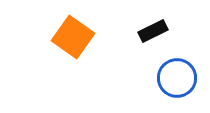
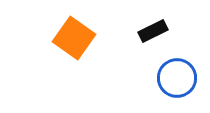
orange square: moved 1 px right, 1 px down
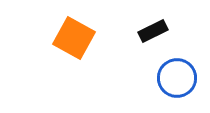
orange square: rotated 6 degrees counterclockwise
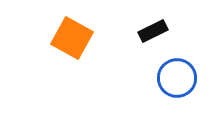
orange square: moved 2 px left
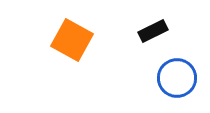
orange square: moved 2 px down
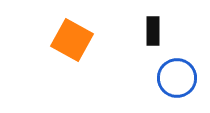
black rectangle: rotated 64 degrees counterclockwise
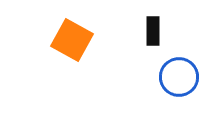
blue circle: moved 2 px right, 1 px up
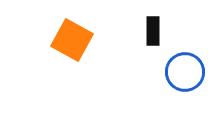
blue circle: moved 6 px right, 5 px up
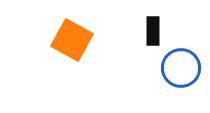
blue circle: moved 4 px left, 4 px up
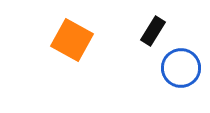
black rectangle: rotated 32 degrees clockwise
